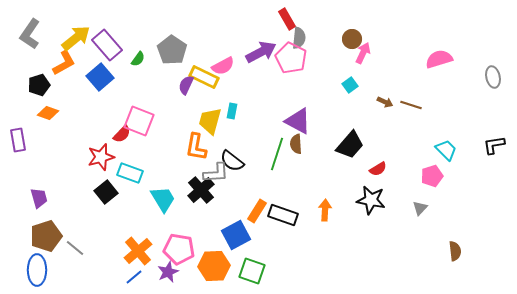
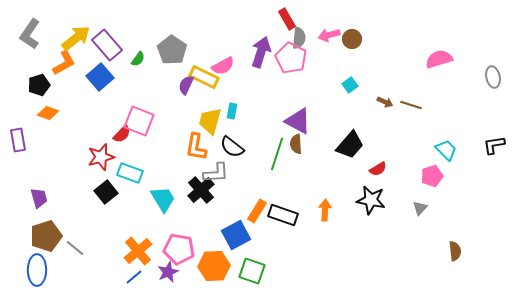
purple arrow at (261, 52): rotated 44 degrees counterclockwise
pink arrow at (363, 53): moved 34 px left, 18 px up; rotated 130 degrees counterclockwise
black semicircle at (232, 161): moved 14 px up
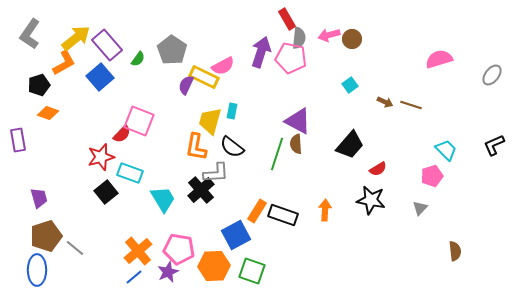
pink pentagon at (291, 58): rotated 16 degrees counterclockwise
gray ellipse at (493, 77): moved 1 px left, 2 px up; rotated 50 degrees clockwise
black L-shape at (494, 145): rotated 15 degrees counterclockwise
